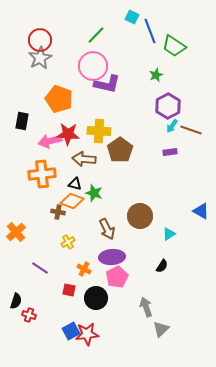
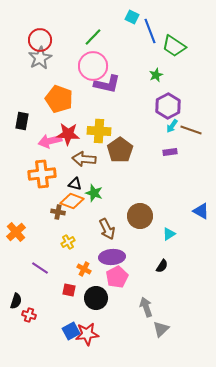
green line at (96, 35): moved 3 px left, 2 px down
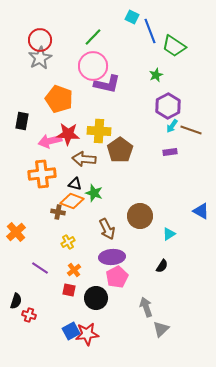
orange cross at (84, 269): moved 10 px left, 1 px down; rotated 24 degrees clockwise
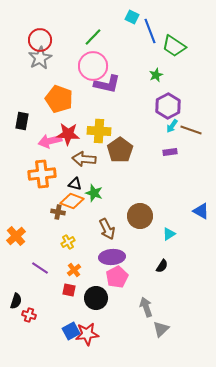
orange cross at (16, 232): moved 4 px down
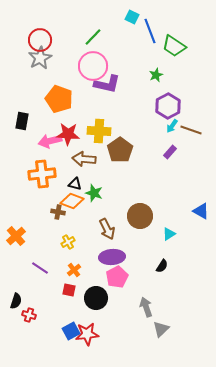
purple rectangle at (170, 152): rotated 40 degrees counterclockwise
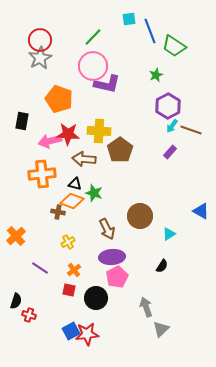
cyan square at (132, 17): moved 3 px left, 2 px down; rotated 32 degrees counterclockwise
